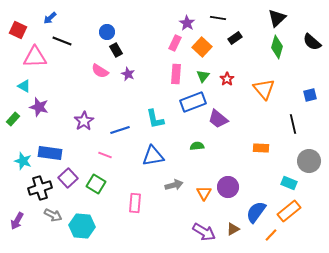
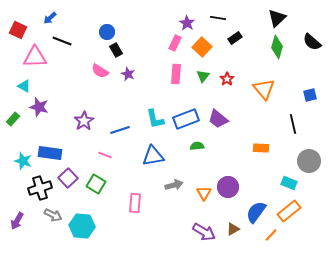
blue rectangle at (193, 102): moved 7 px left, 17 px down
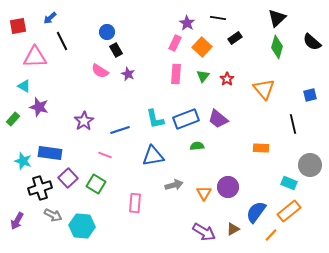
red square at (18, 30): moved 4 px up; rotated 36 degrees counterclockwise
black line at (62, 41): rotated 42 degrees clockwise
gray circle at (309, 161): moved 1 px right, 4 px down
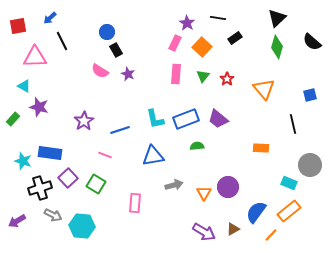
purple arrow at (17, 221): rotated 30 degrees clockwise
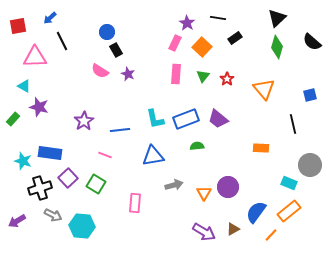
blue line at (120, 130): rotated 12 degrees clockwise
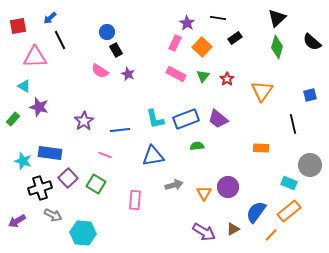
black line at (62, 41): moved 2 px left, 1 px up
pink rectangle at (176, 74): rotated 66 degrees counterclockwise
orange triangle at (264, 89): moved 2 px left, 2 px down; rotated 15 degrees clockwise
pink rectangle at (135, 203): moved 3 px up
cyan hexagon at (82, 226): moved 1 px right, 7 px down
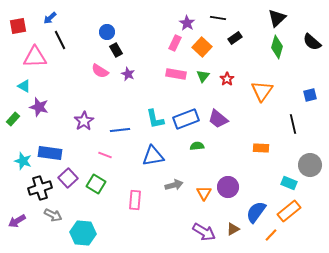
pink rectangle at (176, 74): rotated 18 degrees counterclockwise
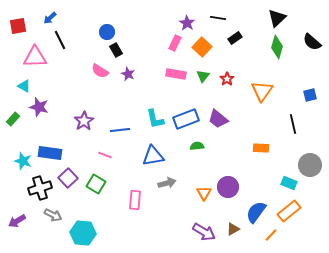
gray arrow at (174, 185): moved 7 px left, 2 px up
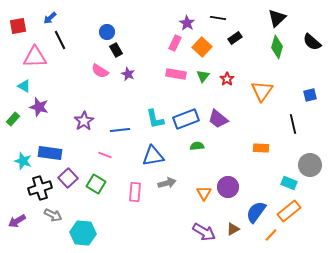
pink rectangle at (135, 200): moved 8 px up
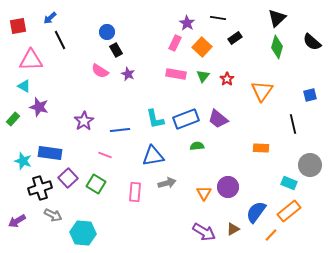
pink triangle at (35, 57): moved 4 px left, 3 px down
